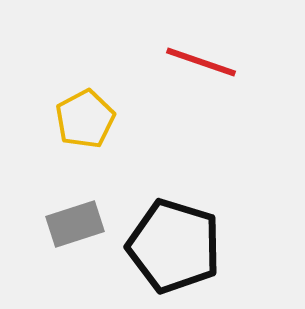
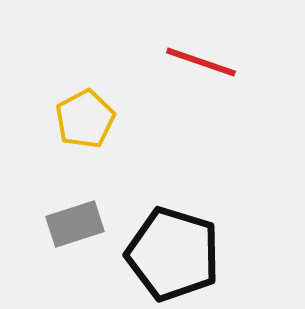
black pentagon: moved 1 px left, 8 px down
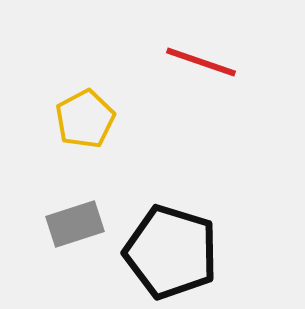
black pentagon: moved 2 px left, 2 px up
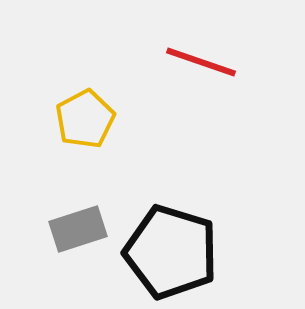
gray rectangle: moved 3 px right, 5 px down
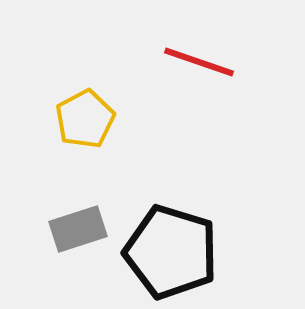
red line: moved 2 px left
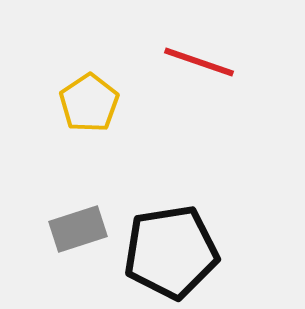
yellow pentagon: moved 4 px right, 16 px up; rotated 6 degrees counterclockwise
black pentagon: rotated 26 degrees counterclockwise
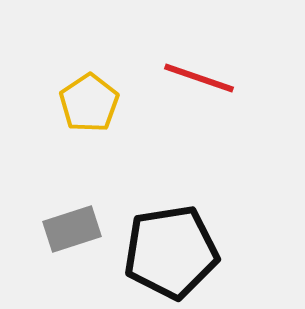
red line: moved 16 px down
gray rectangle: moved 6 px left
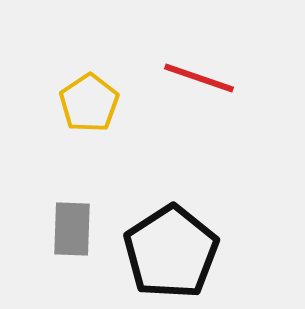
gray rectangle: rotated 70 degrees counterclockwise
black pentagon: rotated 24 degrees counterclockwise
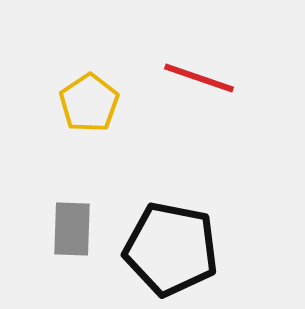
black pentagon: moved 3 px up; rotated 28 degrees counterclockwise
